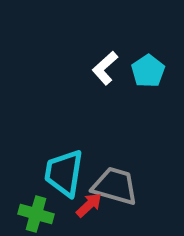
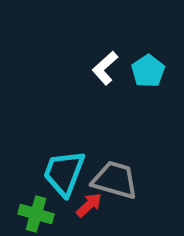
cyan trapezoid: rotated 12 degrees clockwise
gray trapezoid: moved 6 px up
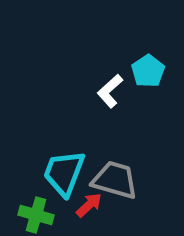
white L-shape: moved 5 px right, 23 px down
green cross: moved 1 px down
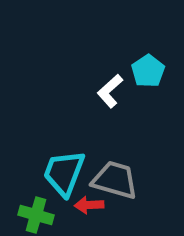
red arrow: rotated 140 degrees counterclockwise
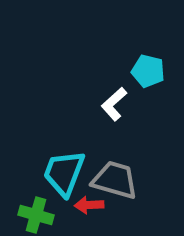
cyan pentagon: rotated 24 degrees counterclockwise
white L-shape: moved 4 px right, 13 px down
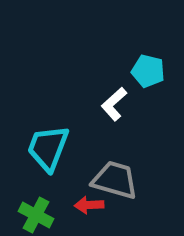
cyan trapezoid: moved 16 px left, 25 px up
green cross: rotated 12 degrees clockwise
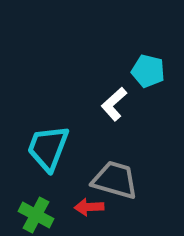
red arrow: moved 2 px down
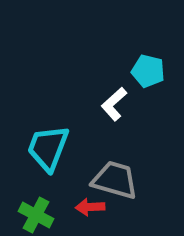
red arrow: moved 1 px right
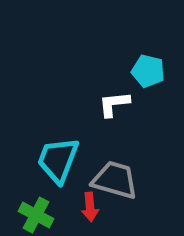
white L-shape: rotated 36 degrees clockwise
cyan trapezoid: moved 10 px right, 12 px down
red arrow: rotated 92 degrees counterclockwise
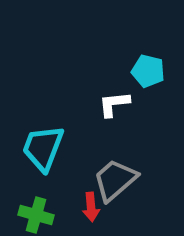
cyan trapezoid: moved 15 px left, 12 px up
gray trapezoid: rotated 57 degrees counterclockwise
red arrow: moved 1 px right
green cross: rotated 12 degrees counterclockwise
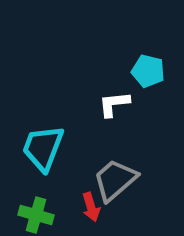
red arrow: rotated 12 degrees counterclockwise
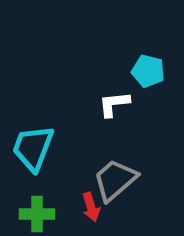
cyan trapezoid: moved 10 px left
green cross: moved 1 px right, 1 px up; rotated 16 degrees counterclockwise
